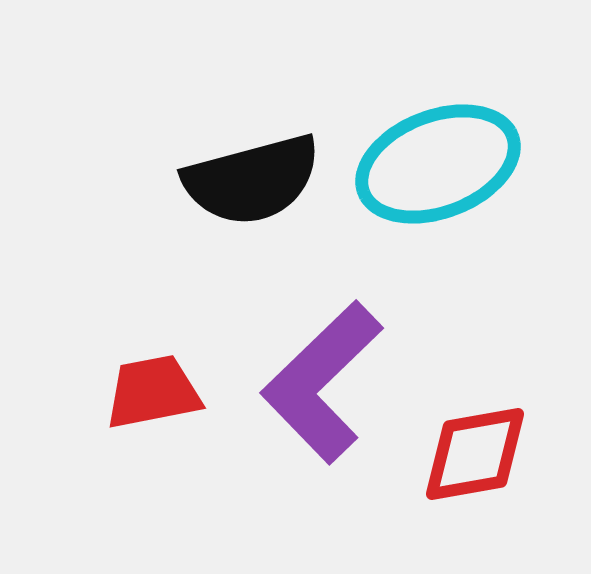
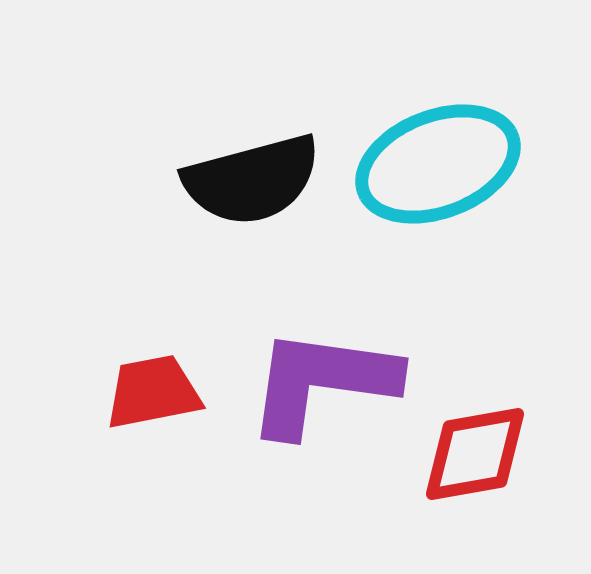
purple L-shape: rotated 52 degrees clockwise
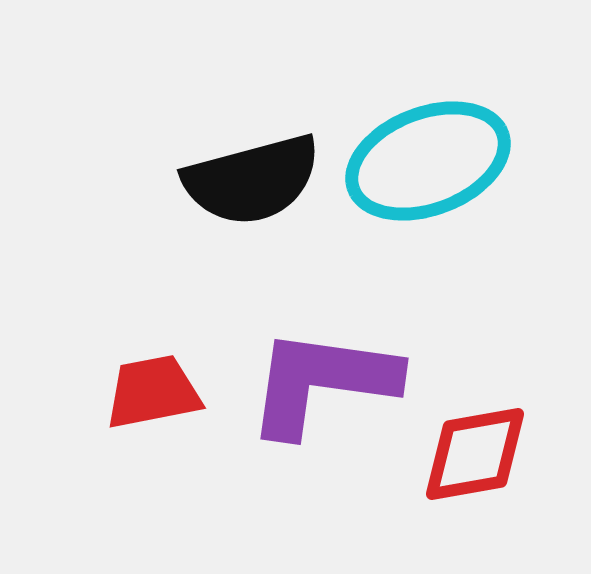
cyan ellipse: moved 10 px left, 3 px up
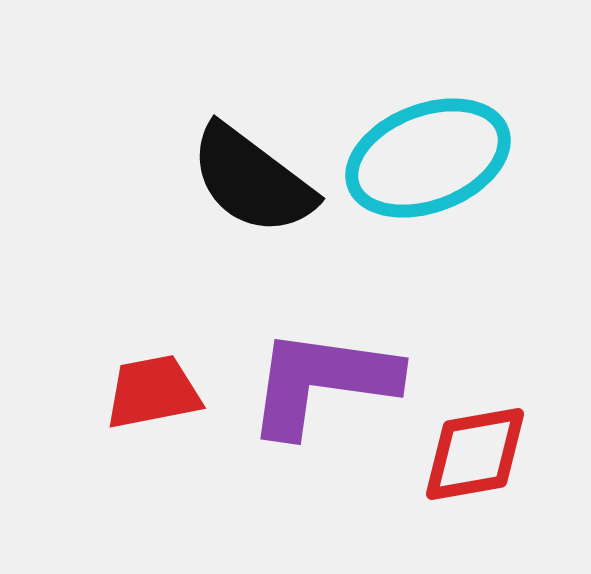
cyan ellipse: moved 3 px up
black semicircle: rotated 52 degrees clockwise
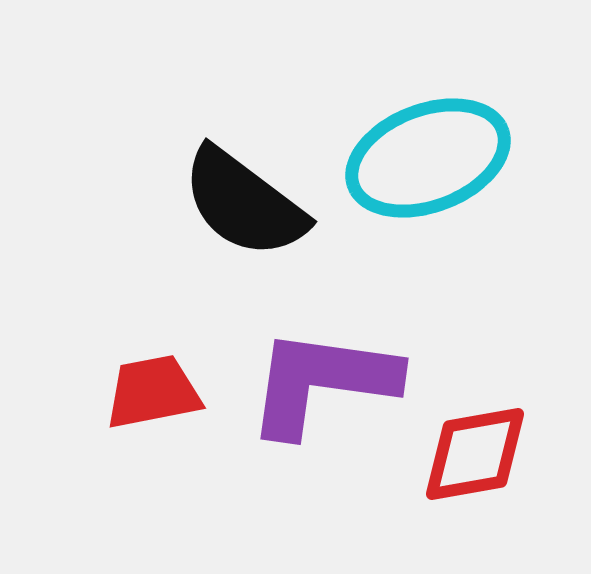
black semicircle: moved 8 px left, 23 px down
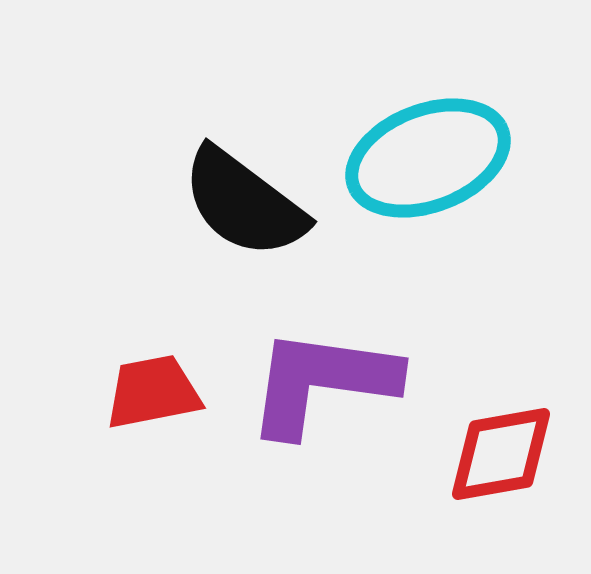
red diamond: moved 26 px right
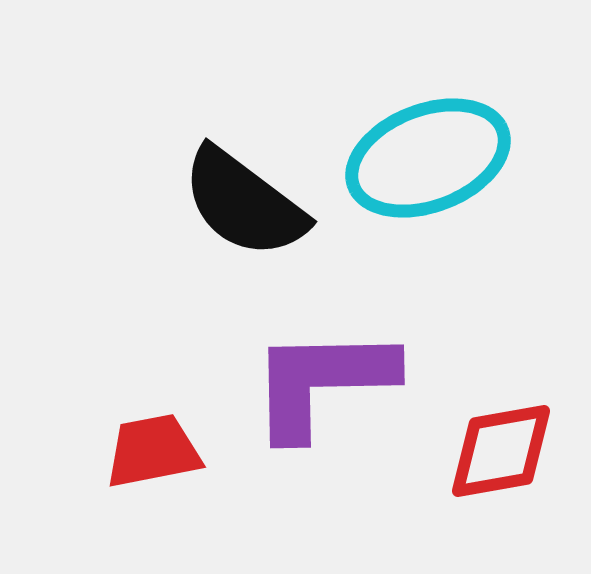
purple L-shape: rotated 9 degrees counterclockwise
red trapezoid: moved 59 px down
red diamond: moved 3 px up
